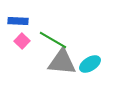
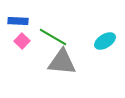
green line: moved 3 px up
cyan ellipse: moved 15 px right, 23 px up
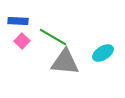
cyan ellipse: moved 2 px left, 12 px down
gray triangle: moved 3 px right
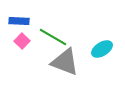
blue rectangle: moved 1 px right
cyan ellipse: moved 1 px left, 4 px up
gray triangle: rotated 16 degrees clockwise
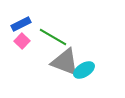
blue rectangle: moved 2 px right, 3 px down; rotated 30 degrees counterclockwise
cyan ellipse: moved 18 px left, 21 px down
